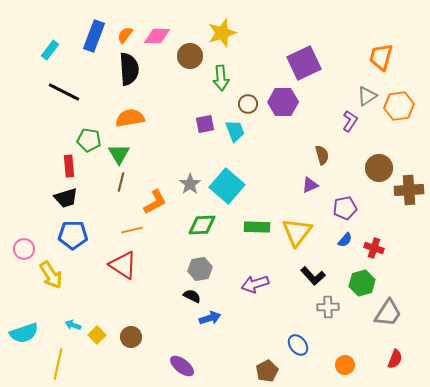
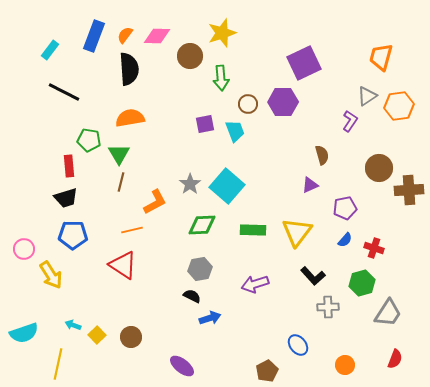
green rectangle at (257, 227): moved 4 px left, 3 px down
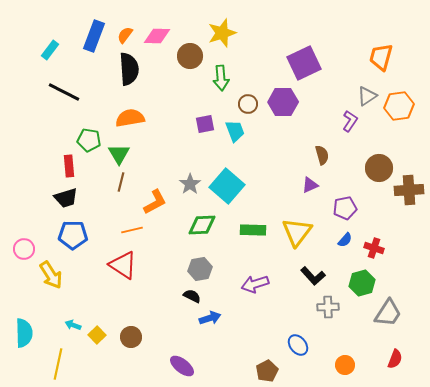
cyan semicircle at (24, 333): rotated 72 degrees counterclockwise
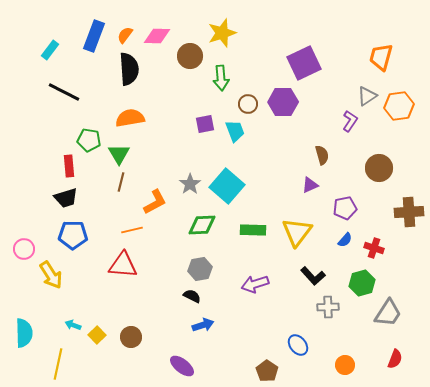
brown cross at (409, 190): moved 22 px down
red triangle at (123, 265): rotated 28 degrees counterclockwise
blue arrow at (210, 318): moved 7 px left, 7 px down
brown pentagon at (267, 371): rotated 10 degrees counterclockwise
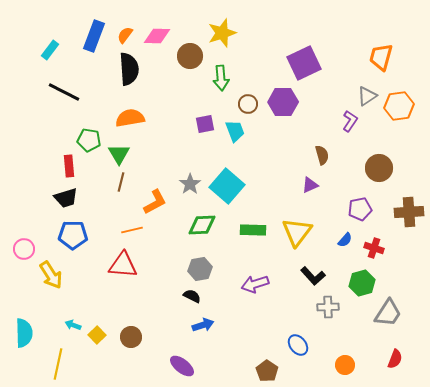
purple pentagon at (345, 208): moved 15 px right, 1 px down
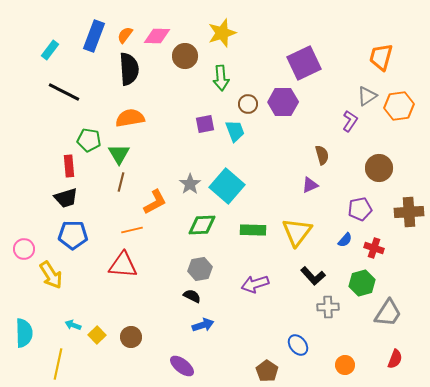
brown circle at (190, 56): moved 5 px left
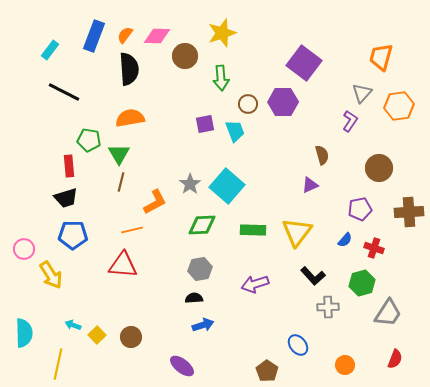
purple square at (304, 63): rotated 28 degrees counterclockwise
gray triangle at (367, 96): moved 5 px left, 3 px up; rotated 15 degrees counterclockwise
black semicircle at (192, 296): moved 2 px right, 2 px down; rotated 30 degrees counterclockwise
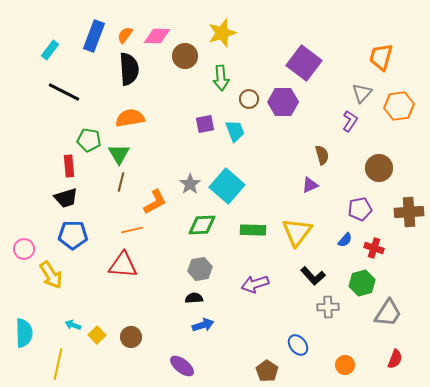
brown circle at (248, 104): moved 1 px right, 5 px up
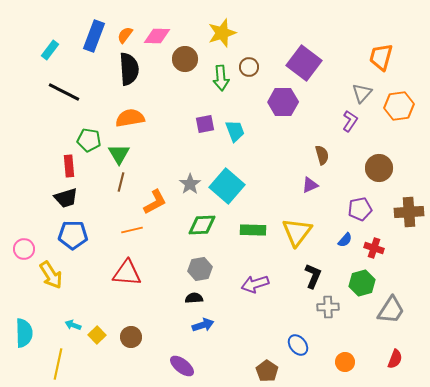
brown circle at (185, 56): moved 3 px down
brown circle at (249, 99): moved 32 px up
red triangle at (123, 265): moved 4 px right, 8 px down
black L-shape at (313, 276): rotated 115 degrees counterclockwise
gray trapezoid at (388, 313): moved 3 px right, 3 px up
orange circle at (345, 365): moved 3 px up
